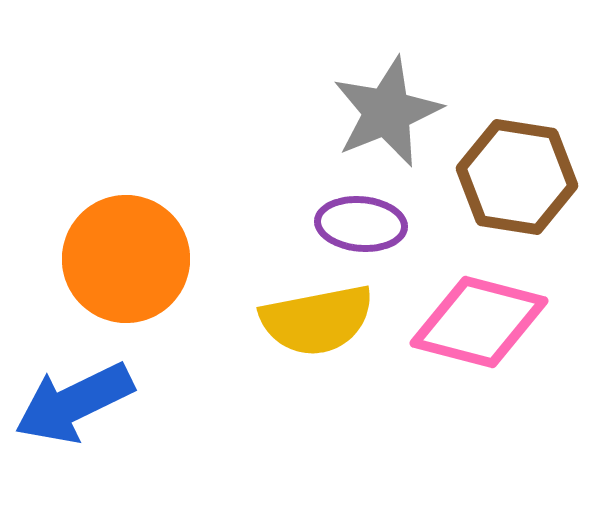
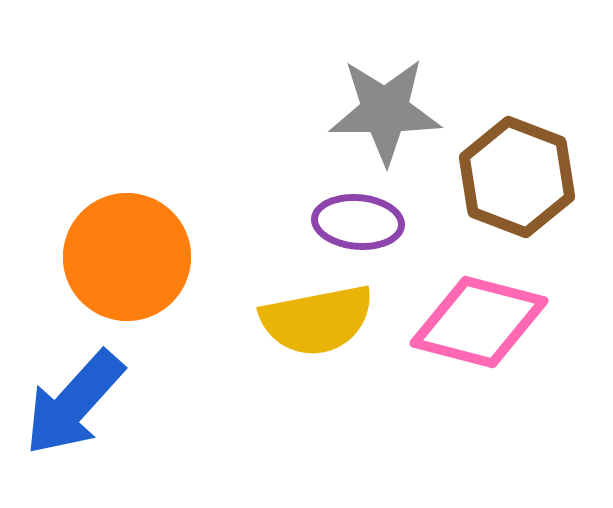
gray star: moved 2 px left, 1 px up; rotated 22 degrees clockwise
brown hexagon: rotated 12 degrees clockwise
purple ellipse: moved 3 px left, 2 px up
orange circle: moved 1 px right, 2 px up
blue arrow: rotated 22 degrees counterclockwise
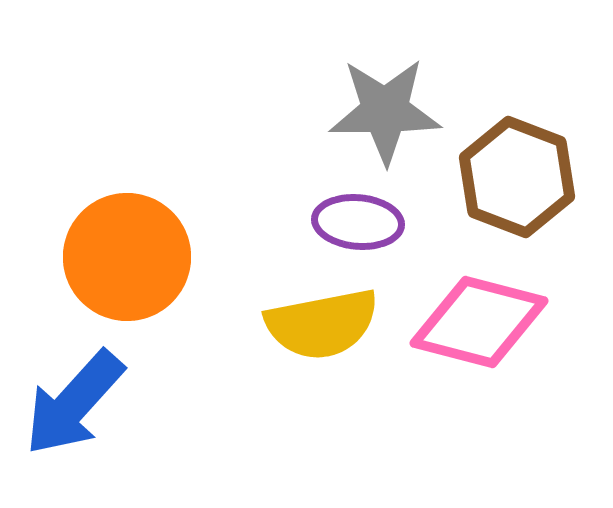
yellow semicircle: moved 5 px right, 4 px down
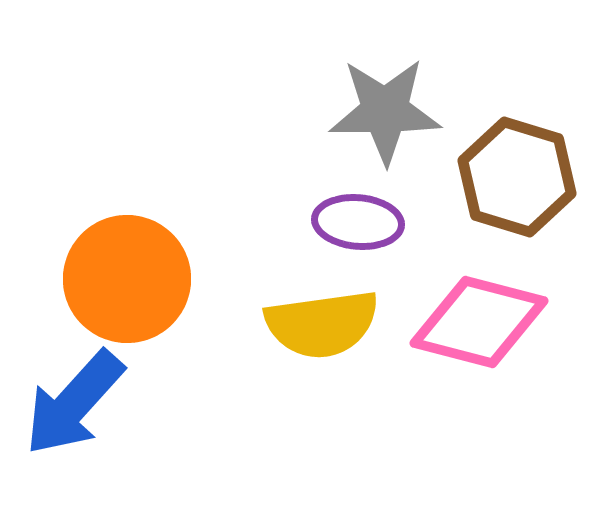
brown hexagon: rotated 4 degrees counterclockwise
orange circle: moved 22 px down
yellow semicircle: rotated 3 degrees clockwise
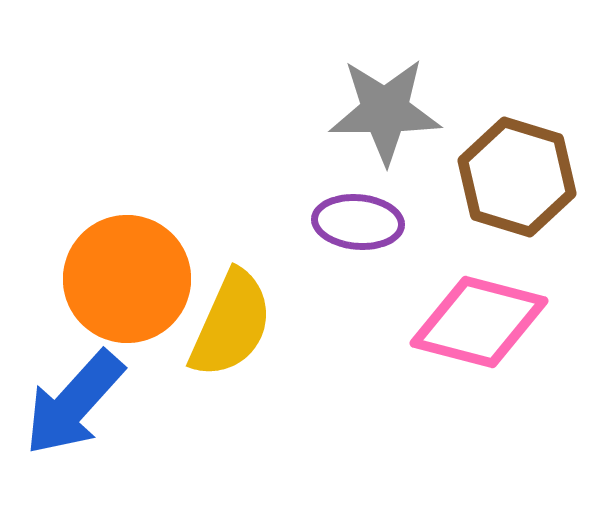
yellow semicircle: moved 91 px left; rotated 58 degrees counterclockwise
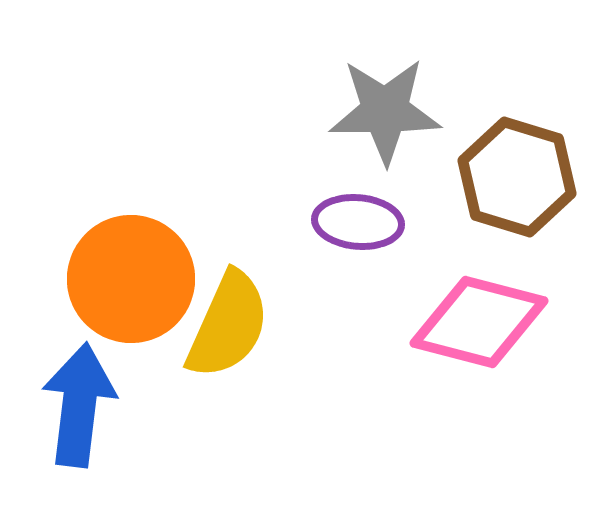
orange circle: moved 4 px right
yellow semicircle: moved 3 px left, 1 px down
blue arrow: moved 5 px right, 2 px down; rotated 145 degrees clockwise
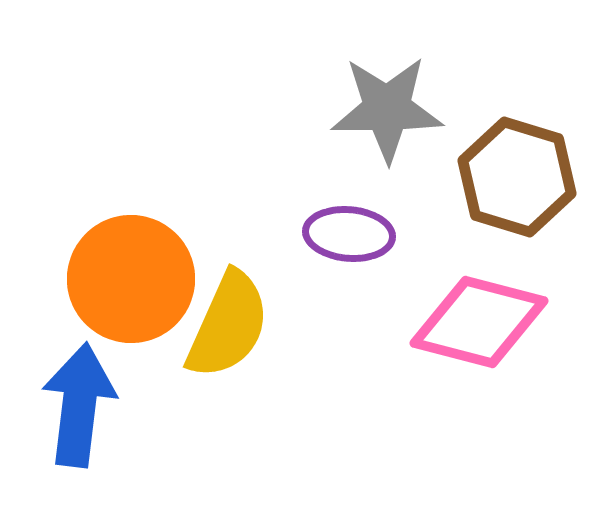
gray star: moved 2 px right, 2 px up
purple ellipse: moved 9 px left, 12 px down
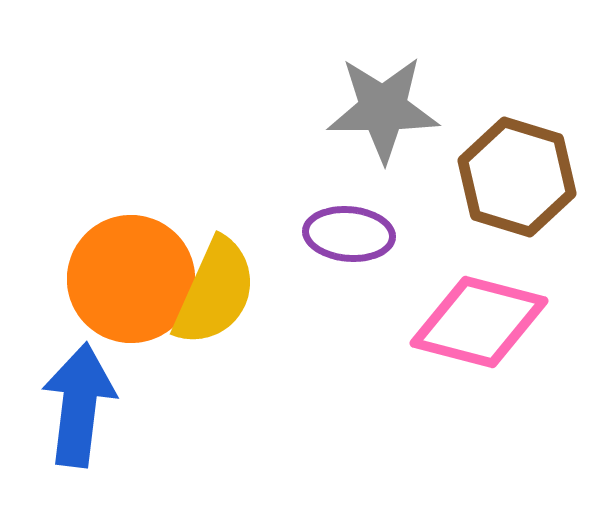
gray star: moved 4 px left
yellow semicircle: moved 13 px left, 33 px up
